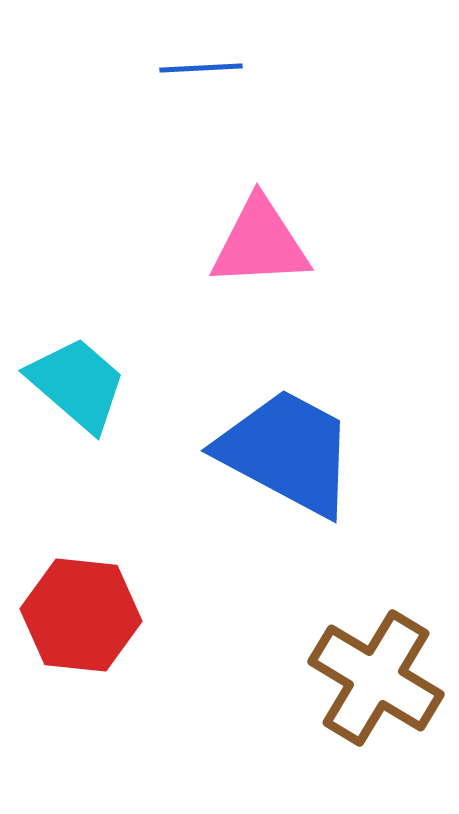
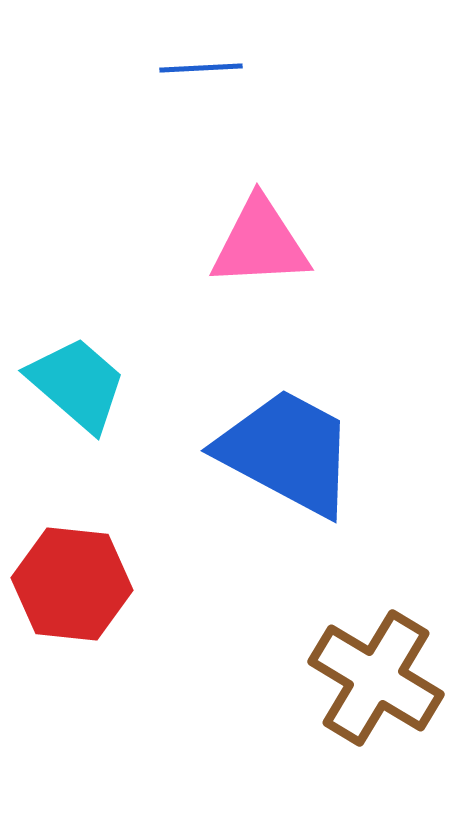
red hexagon: moved 9 px left, 31 px up
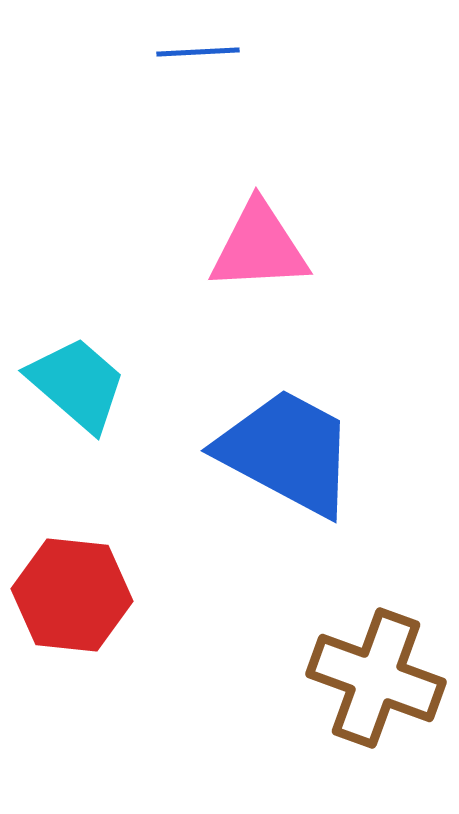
blue line: moved 3 px left, 16 px up
pink triangle: moved 1 px left, 4 px down
red hexagon: moved 11 px down
brown cross: rotated 11 degrees counterclockwise
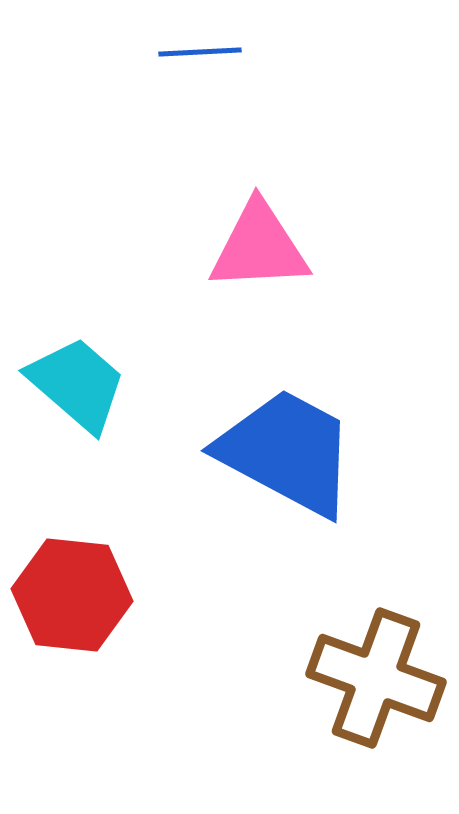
blue line: moved 2 px right
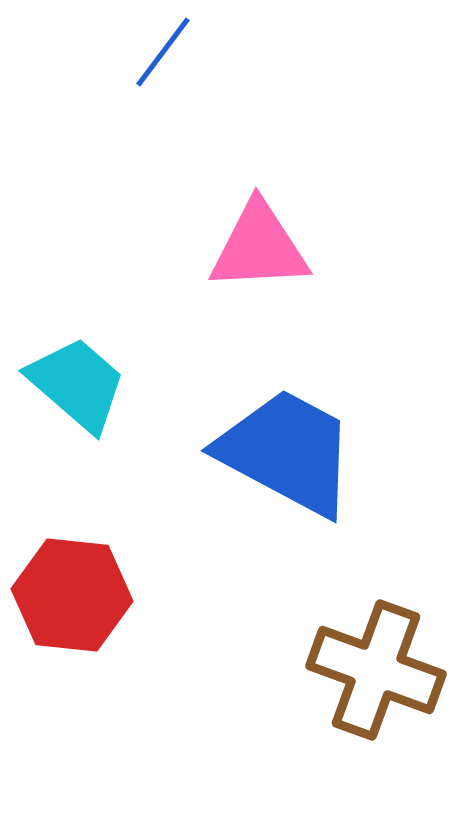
blue line: moved 37 px left; rotated 50 degrees counterclockwise
brown cross: moved 8 px up
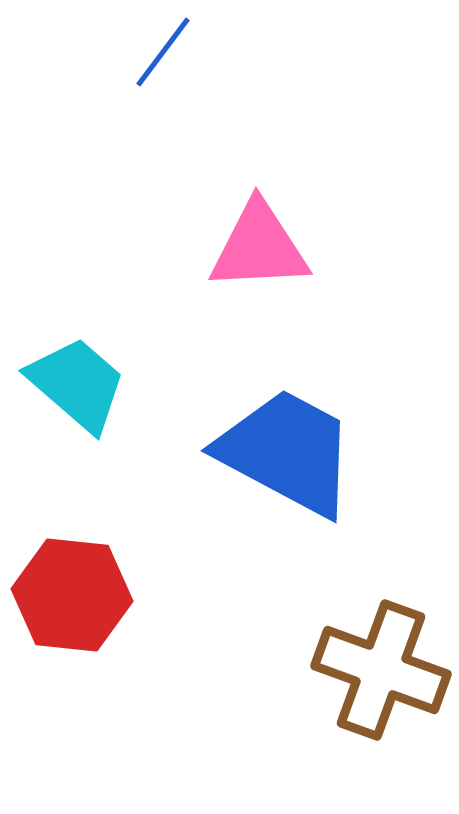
brown cross: moved 5 px right
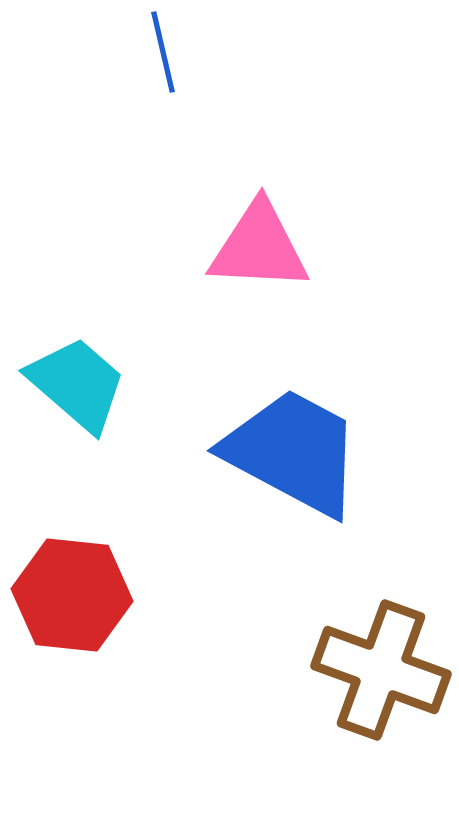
blue line: rotated 50 degrees counterclockwise
pink triangle: rotated 6 degrees clockwise
blue trapezoid: moved 6 px right
